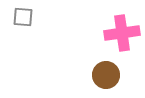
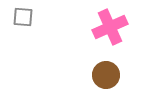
pink cross: moved 12 px left, 6 px up; rotated 16 degrees counterclockwise
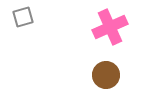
gray square: rotated 20 degrees counterclockwise
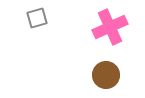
gray square: moved 14 px right, 1 px down
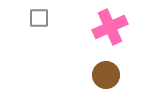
gray square: moved 2 px right; rotated 15 degrees clockwise
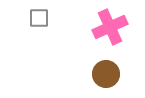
brown circle: moved 1 px up
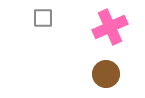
gray square: moved 4 px right
